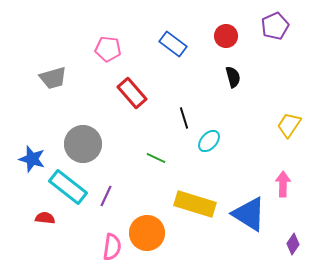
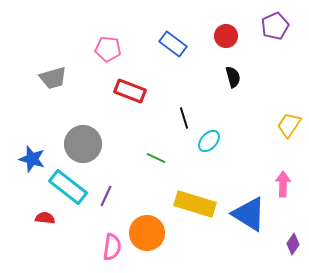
red rectangle: moved 2 px left, 2 px up; rotated 28 degrees counterclockwise
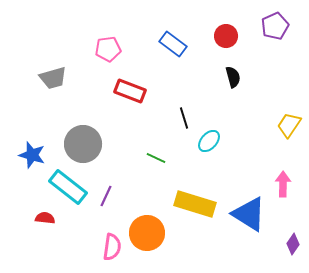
pink pentagon: rotated 15 degrees counterclockwise
blue star: moved 4 px up
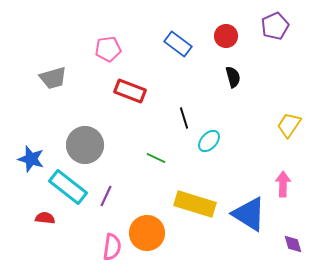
blue rectangle: moved 5 px right
gray circle: moved 2 px right, 1 px down
blue star: moved 1 px left, 4 px down
purple diamond: rotated 50 degrees counterclockwise
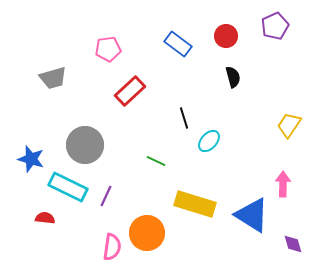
red rectangle: rotated 64 degrees counterclockwise
green line: moved 3 px down
cyan rectangle: rotated 12 degrees counterclockwise
blue triangle: moved 3 px right, 1 px down
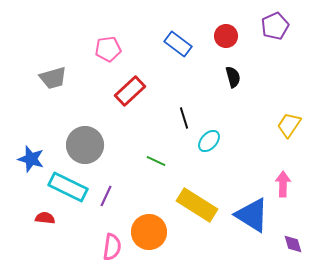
yellow rectangle: moved 2 px right, 1 px down; rotated 15 degrees clockwise
orange circle: moved 2 px right, 1 px up
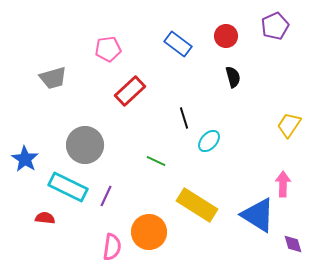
blue star: moved 6 px left; rotated 16 degrees clockwise
blue triangle: moved 6 px right
